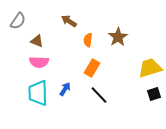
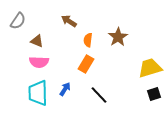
orange rectangle: moved 6 px left, 4 px up
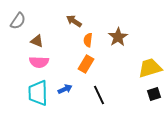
brown arrow: moved 5 px right
blue arrow: rotated 32 degrees clockwise
black line: rotated 18 degrees clockwise
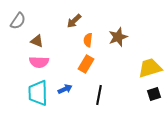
brown arrow: rotated 77 degrees counterclockwise
brown star: rotated 12 degrees clockwise
black line: rotated 36 degrees clockwise
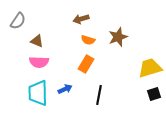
brown arrow: moved 7 px right, 2 px up; rotated 28 degrees clockwise
orange semicircle: rotated 80 degrees counterclockwise
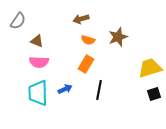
black line: moved 5 px up
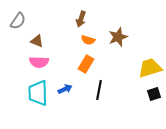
brown arrow: rotated 56 degrees counterclockwise
